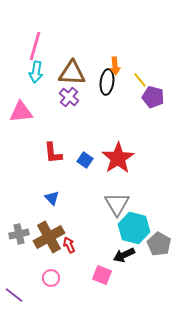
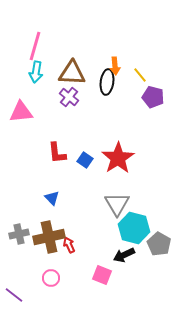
yellow line: moved 5 px up
red L-shape: moved 4 px right
brown cross: rotated 16 degrees clockwise
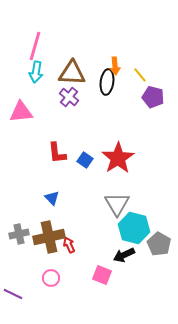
purple line: moved 1 px left, 1 px up; rotated 12 degrees counterclockwise
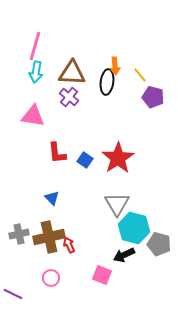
pink triangle: moved 12 px right, 4 px down; rotated 15 degrees clockwise
gray pentagon: rotated 15 degrees counterclockwise
